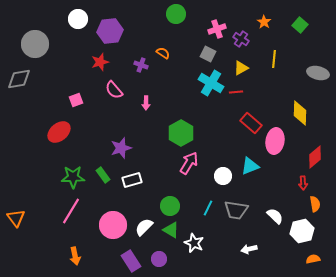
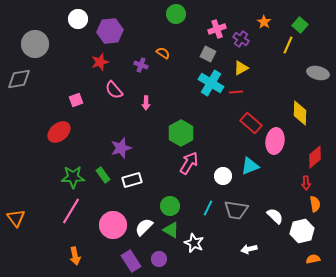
yellow line at (274, 59): moved 14 px right, 14 px up; rotated 18 degrees clockwise
red arrow at (303, 183): moved 3 px right
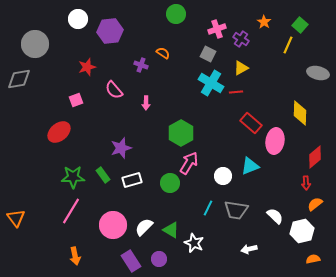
red star at (100, 62): moved 13 px left, 5 px down
orange semicircle at (315, 204): rotated 119 degrees counterclockwise
green circle at (170, 206): moved 23 px up
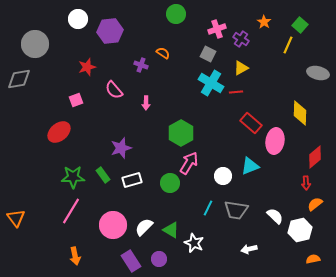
white hexagon at (302, 231): moved 2 px left, 1 px up
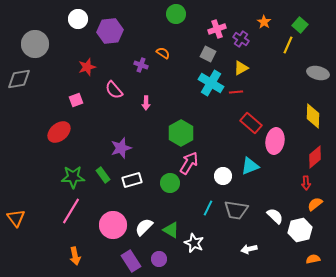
yellow diamond at (300, 113): moved 13 px right, 3 px down
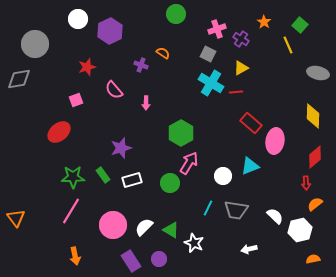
purple hexagon at (110, 31): rotated 20 degrees counterclockwise
yellow line at (288, 45): rotated 48 degrees counterclockwise
